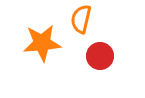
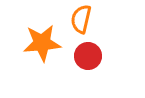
red circle: moved 12 px left
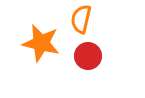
orange star: moved 1 px left; rotated 18 degrees clockwise
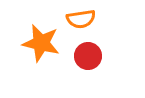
orange semicircle: rotated 112 degrees counterclockwise
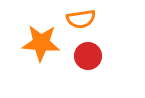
orange star: rotated 9 degrees counterclockwise
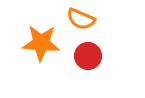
orange semicircle: rotated 32 degrees clockwise
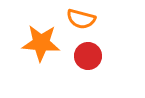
orange semicircle: rotated 8 degrees counterclockwise
